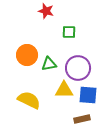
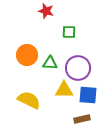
green triangle: moved 1 px right, 1 px up; rotated 14 degrees clockwise
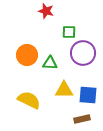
purple circle: moved 5 px right, 15 px up
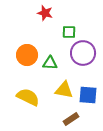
red star: moved 1 px left, 2 px down
yellow triangle: rotated 12 degrees clockwise
yellow semicircle: moved 1 px left, 3 px up
brown rectangle: moved 11 px left; rotated 21 degrees counterclockwise
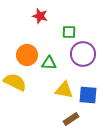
red star: moved 5 px left, 3 px down
purple circle: moved 1 px down
green triangle: moved 1 px left
yellow semicircle: moved 13 px left, 15 px up
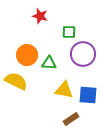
yellow semicircle: moved 1 px right, 1 px up
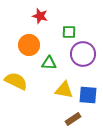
orange circle: moved 2 px right, 10 px up
brown rectangle: moved 2 px right
